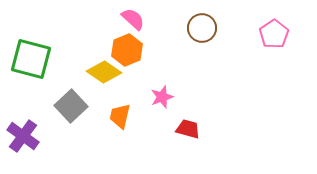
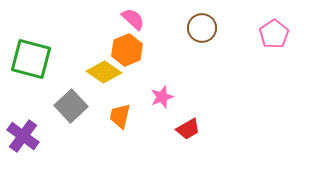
red trapezoid: rotated 135 degrees clockwise
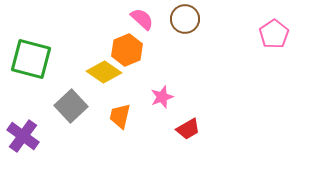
pink semicircle: moved 9 px right
brown circle: moved 17 px left, 9 px up
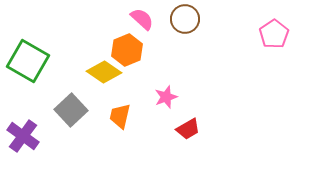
green square: moved 3 px left, 2 px down; rotated 15 degrees clockwise
pink star: moved 4 px right
gray square: moved 4 px down
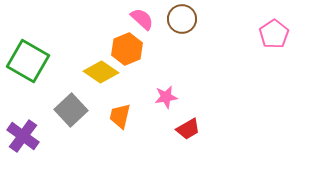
brown circle: moved 3 px left
orange hexagon: moved 1 px up
yellow diamond: moved 3 px left
pink star: rotated 10 degrees clockwise
